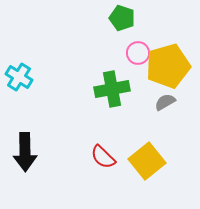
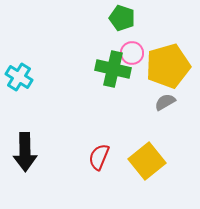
pink circle: moved 6 px left
green cross: moved 1 px right, 20 px up; rotated 24 degrees clockwise
red semicircle: moved 4 px left; rotated 68 degrees clockwise
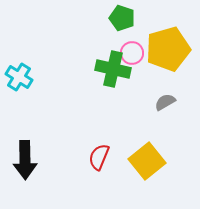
yellow pentagon: moved 17 px up
black arrow: moved 8 px down
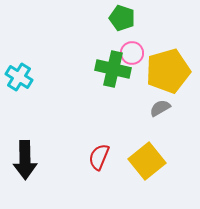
yellow pentagon: moved 22 px down
gray semicircle: moved 5 px left, 6 px down
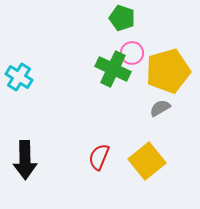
green cross: rotated 12 degrees clockwise
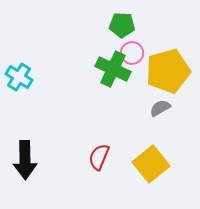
green pentagon: moved 7 px down; rotated 15 degrees counterclockwise
yellow square: moved 4 px right, 3 px down
